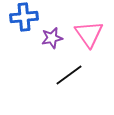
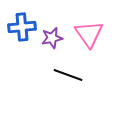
blue cross: moved 2 px left, 10 px down
black line: moved 1 px left; rotated 56 degrees clockwise
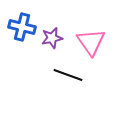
blue cross: rotated 20 degrees clockwise
pink triangle: moved 2 px right, 8 px down
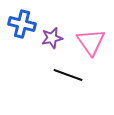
blue cross: moved 3 px up
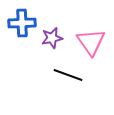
blue cross: moved 1 px up; rotated 16 degrees counterclockwise
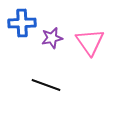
pink triangle: moved 1 px left
black line: moved 22 px left, 10 px down
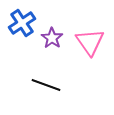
blue cross: rotated 32 degrees counterclockwise
purple star: rotated 25 degrees counterclockwise
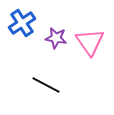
purple star: moved 4 px right; rotated 25 degrees counterclockwise
black line: rotated 8 degrees clockwise
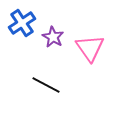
purple star: moved 3 px left, 1 px up; rotated 20 degrees clockwise
pink triangle: moved 6 px down
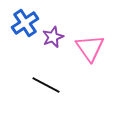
blue cross: moved 3 px right
purple star: rotated 20 degrees clockwise
